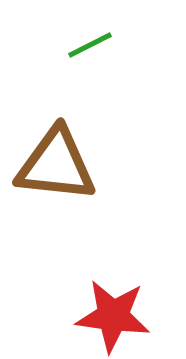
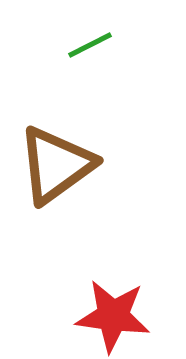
brown triangle: rotated 42 degrees counterclockwise
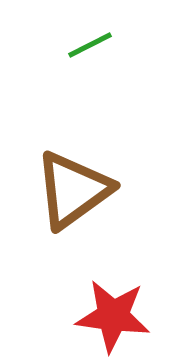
brown triangle: moved 17 px right, 25 px down
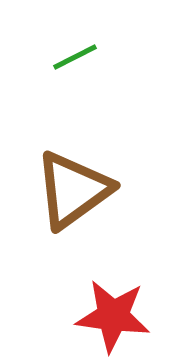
green line: moved 15 px left, 12 px down
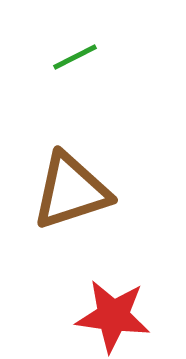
brown triangle: moved 2 px left, 1 px down; rotated 18 degrees clockwise
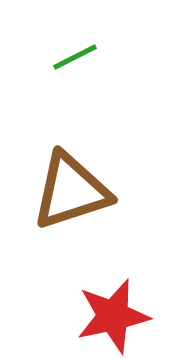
red star: rotated 20 degrees counterclockwise
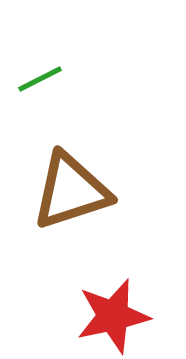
green line: moved 35 px left, 22 px down
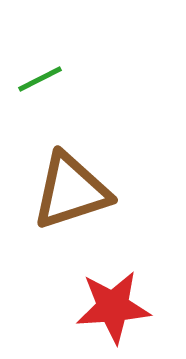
red star: moved 9 px up; rotated 8 degrees clockwise
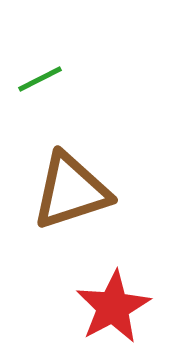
red star: rotated 24 degrees counterclockwise
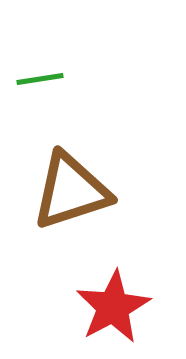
green line: rotated 18 degrees clockwise
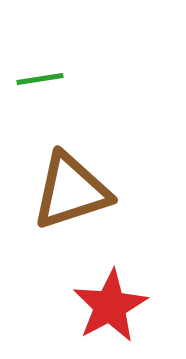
red star: moved 3 px left, 1 px up
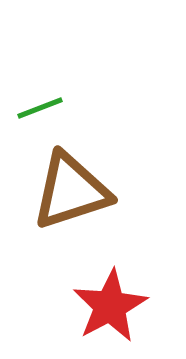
green line: moved 29 px down; rotated 12 degrees counterclockwise
